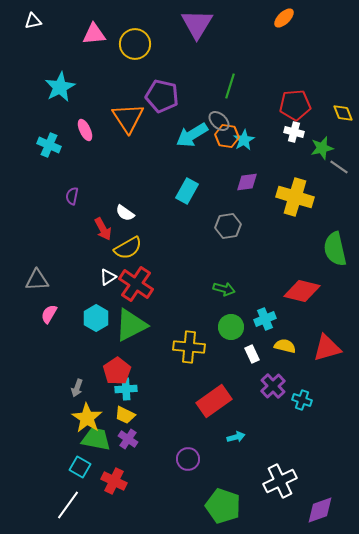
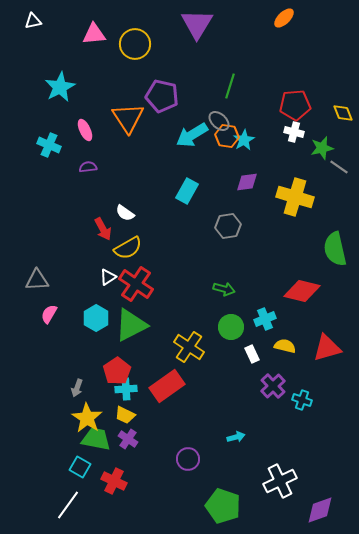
purple semicircle at (72, 196): moved 16 px right, 29 px up; rotated 72 degrees clockwise
yellow cross at (189, 347): rotated 28 degrees clockwise
red rectangle at (214, 401): moved 47 px left, 15 px up
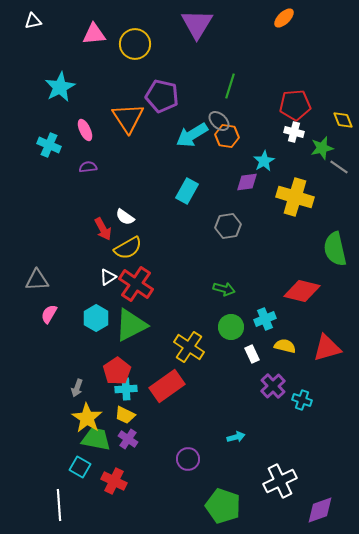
yellow diamond at (343, 113): moved 7 px down
cyan star at (244, 140): moved 20 px right, 21 px down
white semicircle at (125, 213): moved 4 px down
white line at (68, 505): moved 9 px left; rotated 40 degrees counterclockwise
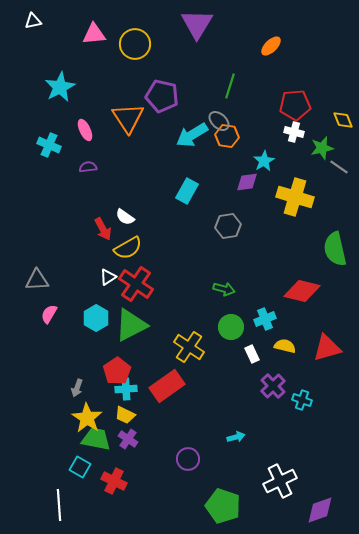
orange ellipse at (284, 18): moved 13 px left, 28 px down
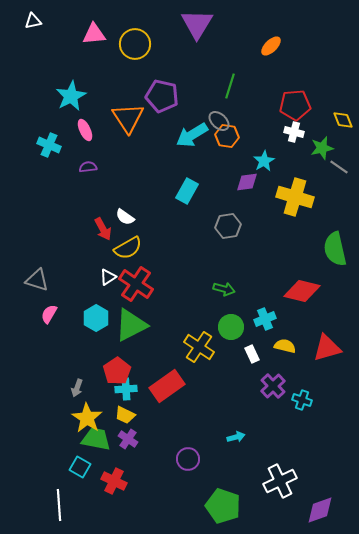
cyan star at (60, 87): moved 11 px right, 9 px down
gray triangle at (37, 280): rotated 20 degrees clockwise
yellow cross at (189, 347): moved 10 px right
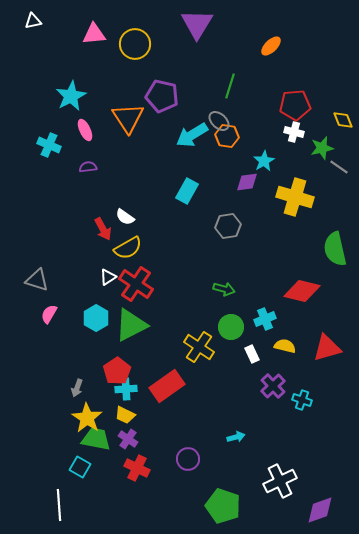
red cross at (114, 481): moved 23 px right, 13 px up
